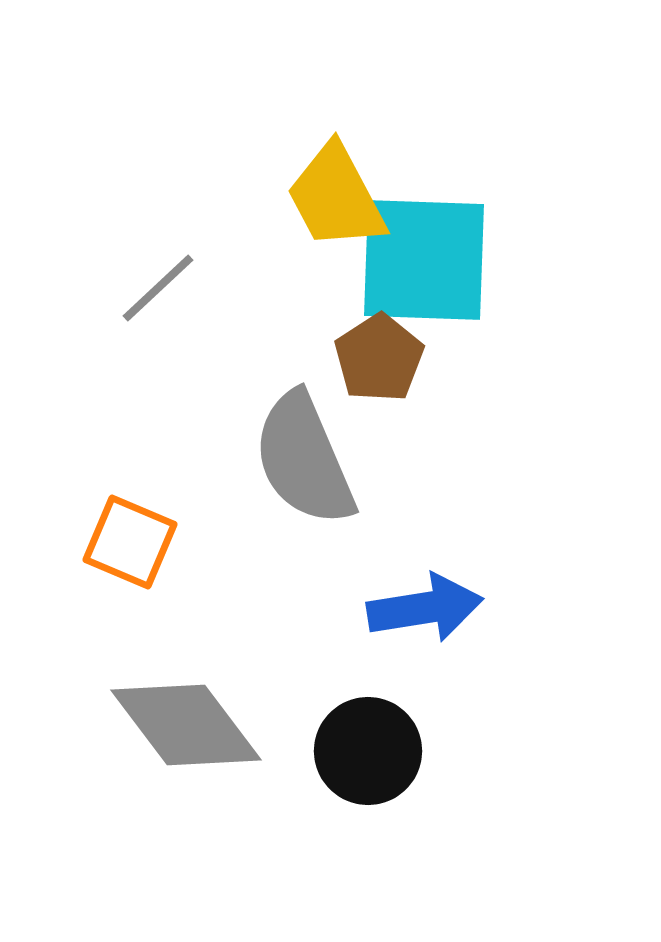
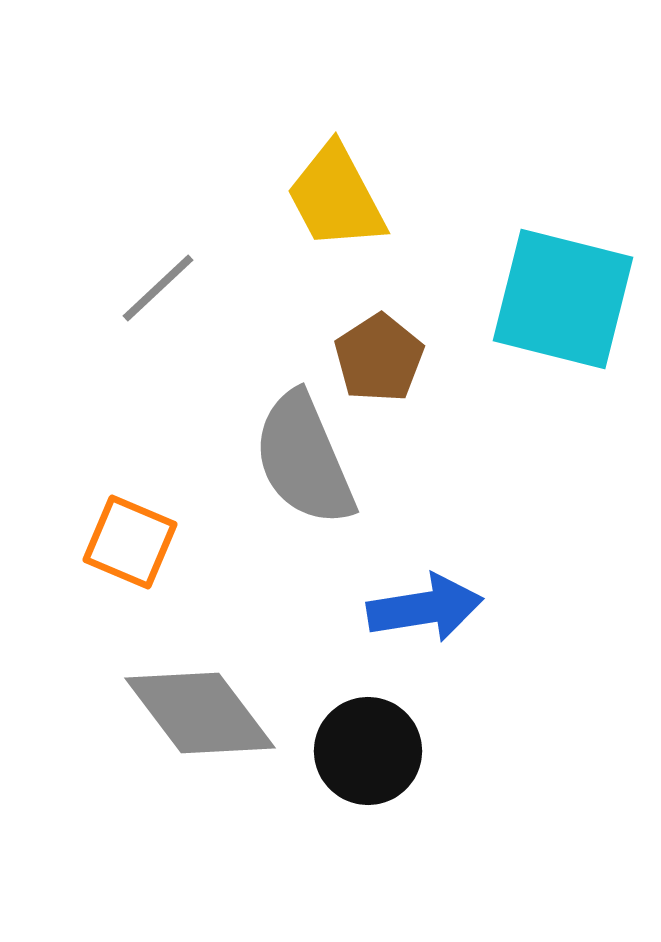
cyan square: moved 139 px right, 39 px down; rotated 12 degrees clockwise
gray diamond: moved 14 px right, 12 px up
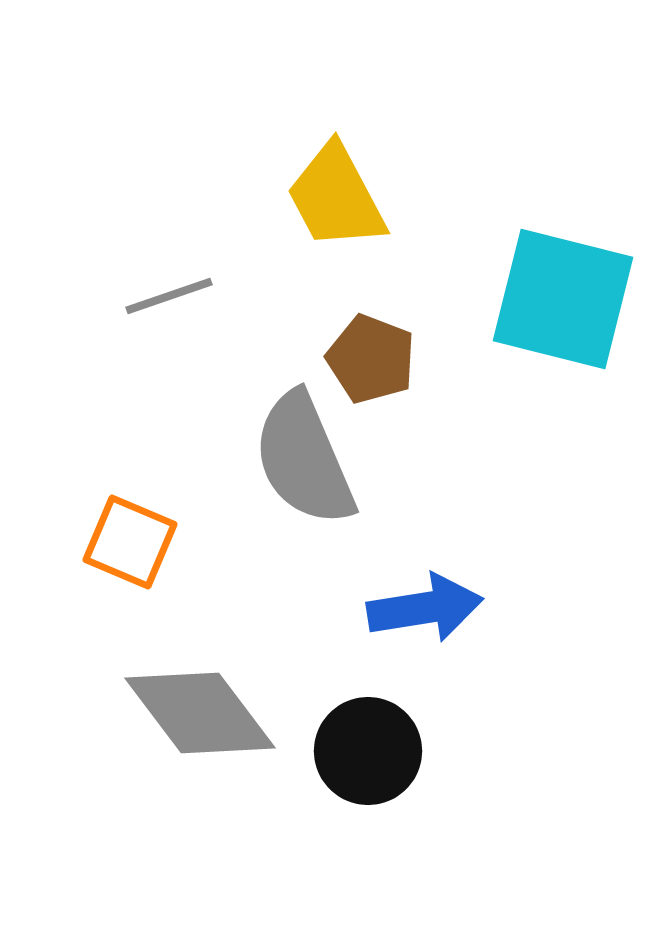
gray line: moved 11 px right, 8 px down; rotated 24 degrees clockwise
brown pentagon: moved 8 px left, 1 px down; rotated 18 degrees counterclockwise
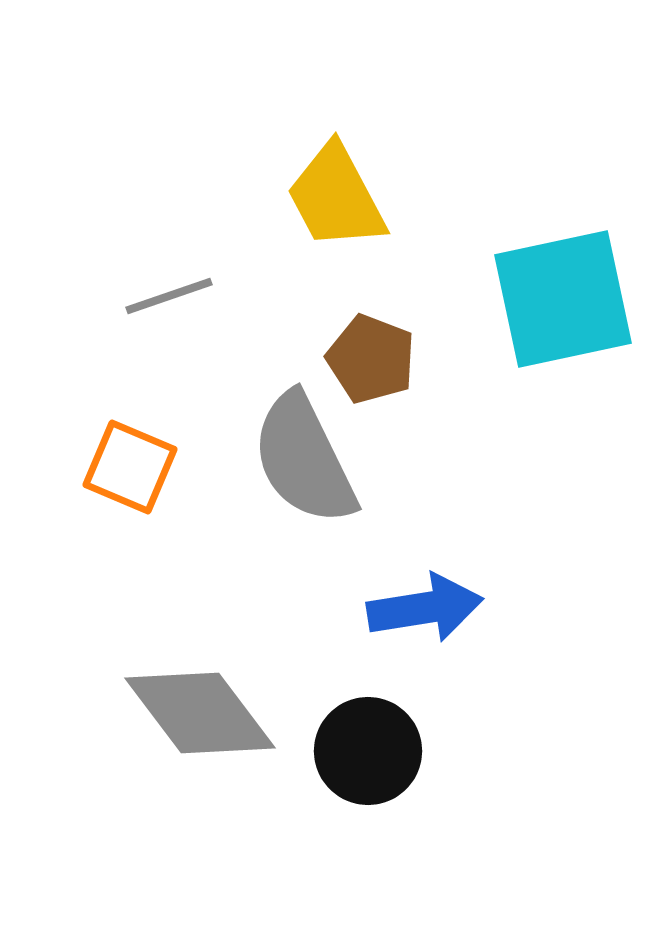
cyan square: rotated 26 degrees counterclockwise
gray semicircle: rotated 3 degrees counterclockwise
orange square: moved 75 px up
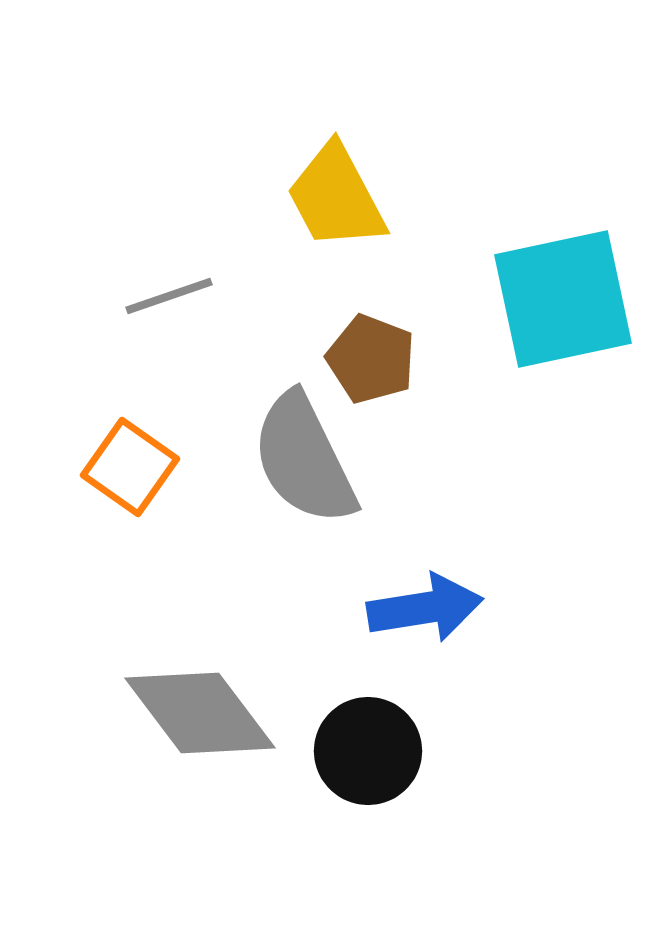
orange square: rotated 12 degrees clockwise
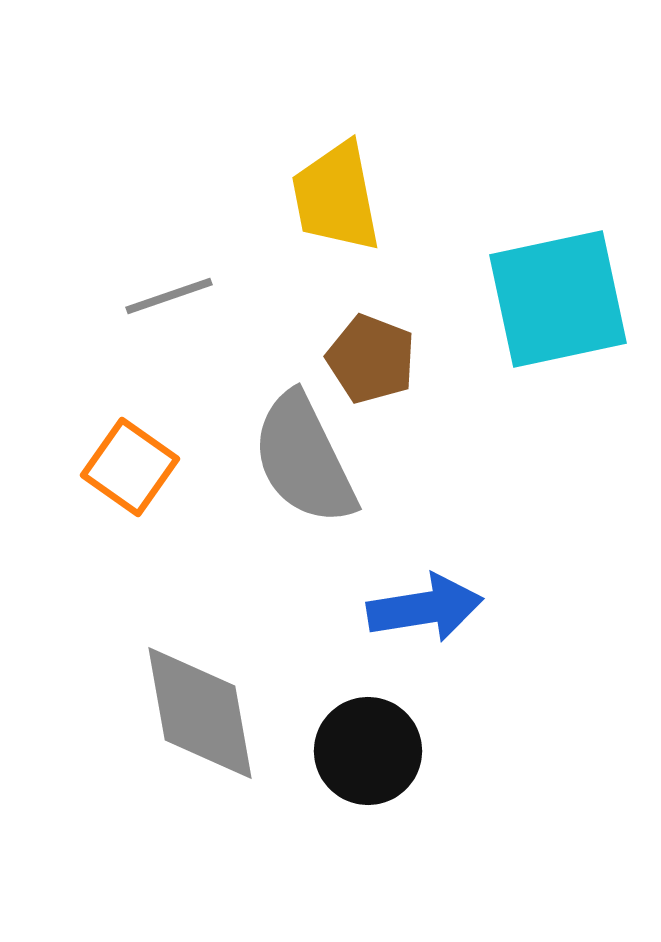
yellow trapezoid: rotated 17 degrees clockwise
cyan square: moved 5 px left
gray diamond: rotated 27 degrees clockwise
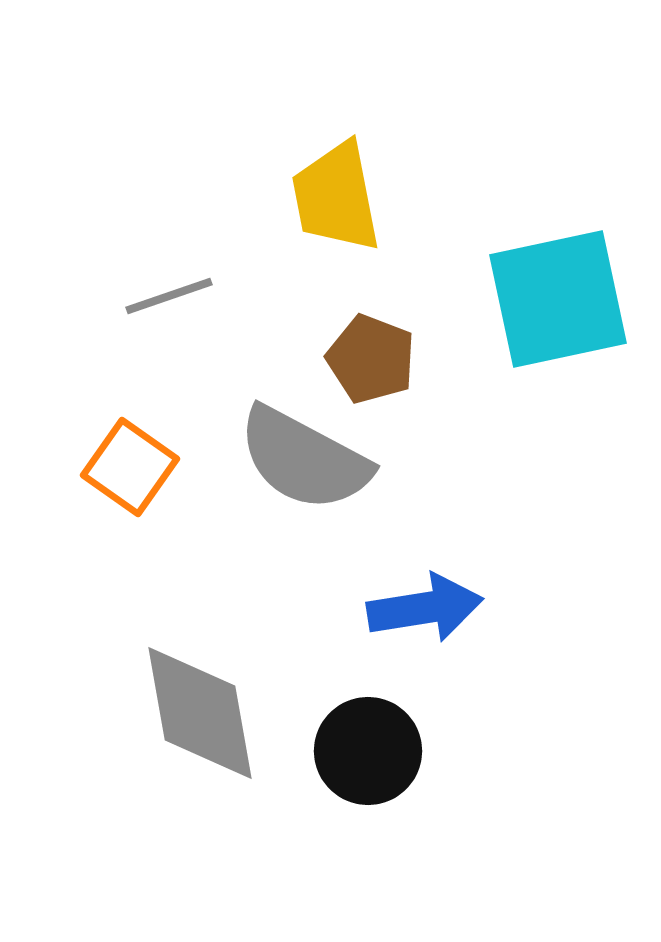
gray semicircle: rotated 36 degrees counterclockwise
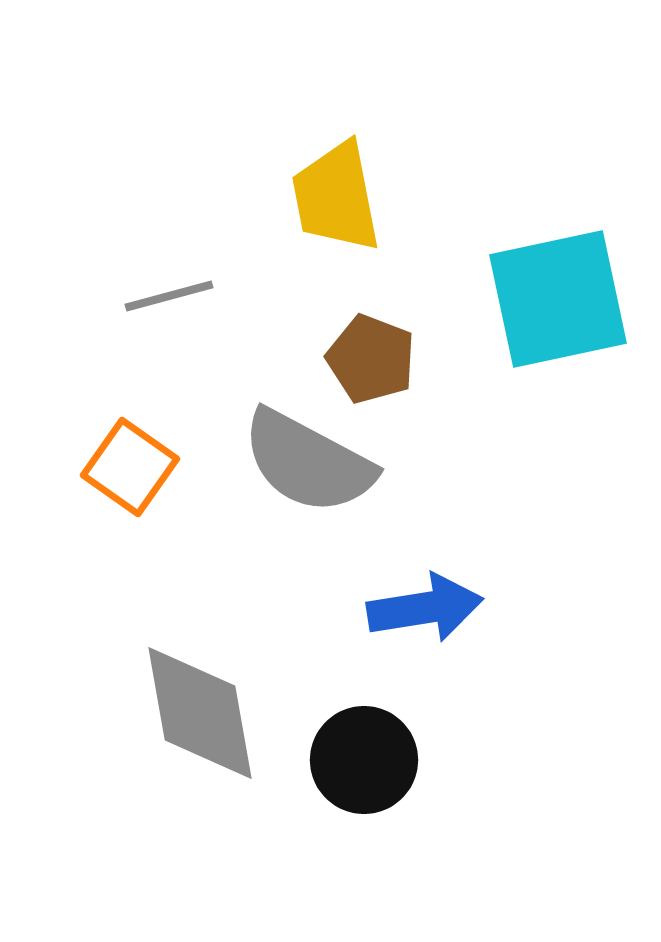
gray line: rotated 4 degrees clockwise
gray semicircle: moved 4 px right, 3 px down
black circle: moved 4 px left, 9 px down
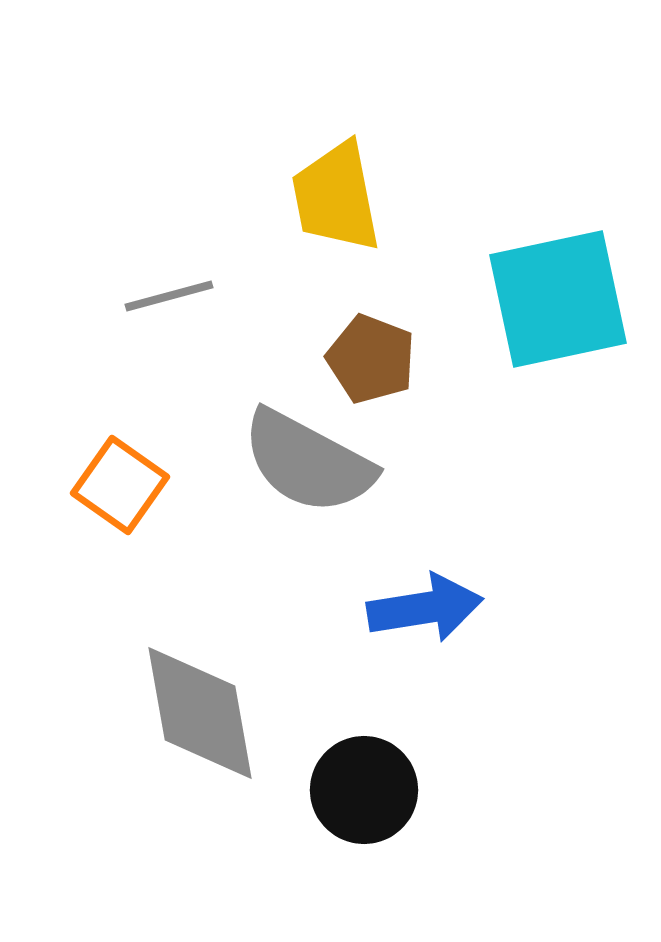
orange square: moved 10 px left, 18 px down
black circle: moved 30 px down
